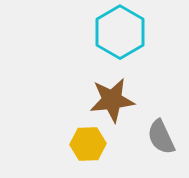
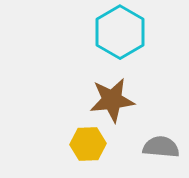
gray semicircle: moved 10 px down; rotated 120 degrees clockwise
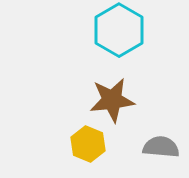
cyan hexagon: moved 1 px left, 2 px up
yellow hexagon: rotated 24 degrees clockwise
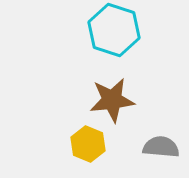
cyan hexagon: moved 5 px left; rotated 12 degrees counterclockwise
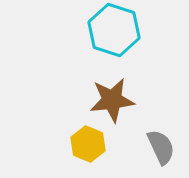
gray semicircle: rotated 60 degrees clockwise
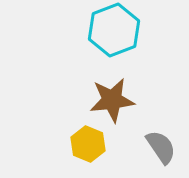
cyan hexagon: rotated 21 degrees clockwise
gray semicircle: rotated 9 degrees counterclockwise
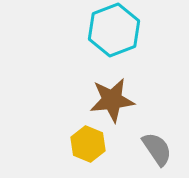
gray semicircle: moved 4 px left, 2 px down
